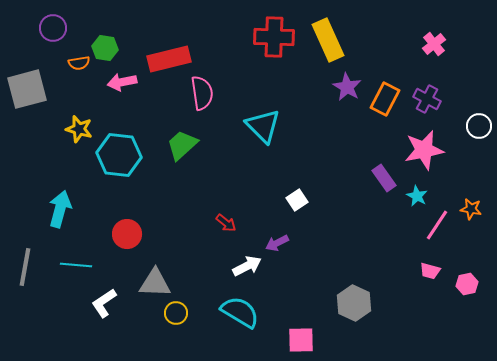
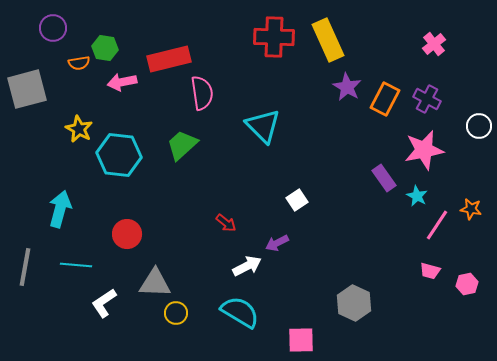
yellow star: rotated 12 degrees clockwise
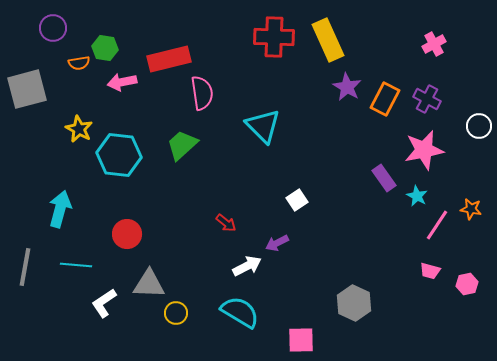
pink cross: rotated 10 degrees clockwise
gray triangle: moved 6 px left, 1 px down
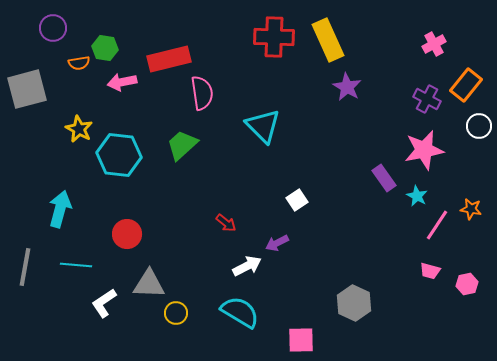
orange rectangle: moved 81 px right, 14 px up; rotated 12 degrees clockwise
